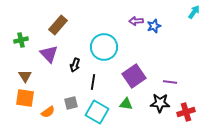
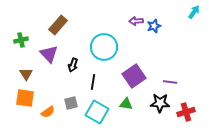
black arrow: moved 2 px left
brown triangle: moved 1 px right, 2 px up
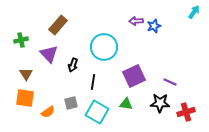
purple square: rotated 10 degrees clockwise
purple line: rotated 16 degrees clockwise
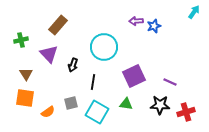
black star: moved 2 px down
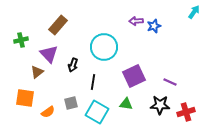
brown triangle: moved 11 px right, 2 px up; rotated 24 degrees clockwise
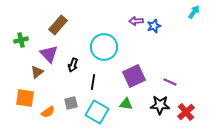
red cross: rotated 24 degrees counterclockwise
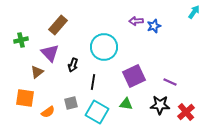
purple triangle: moved 1 px right, 1 px up
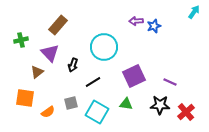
black line: rotated 49 degrees clockwise
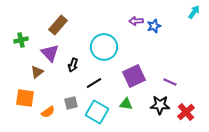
black line: moved 1 px right, 1 px down
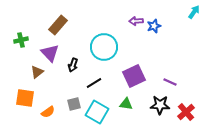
gray square: moved 3 px right, 1 px down
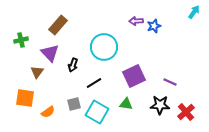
brown triangle: rotated 16 degrees counterclockwise
